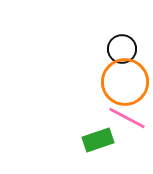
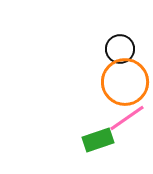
black circle: moved 2 px left
pink line: rotated 63 degrees counterclockwise
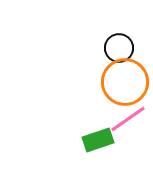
black circle: moved 1 px left, 1 px up
pink line: moved 1 px right, 1 px down
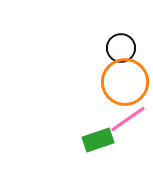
black circle: moved 2 px right
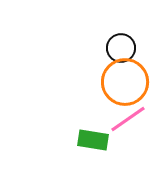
green rectangle: moved 5 px left; rotated 28 degrees clockwise
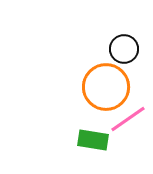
black circle: moved 3 px right, 1 px down
orange circle: moved 19 px left, 5 px down
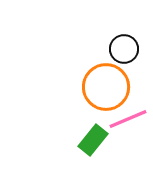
pink line: rotated 12 degrees clockwise
green rectangle: rotated 60 degrees counterclockwise
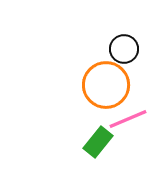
orange circle: moved 2 px up
green rectangle: moved 5 px right, 2 px down
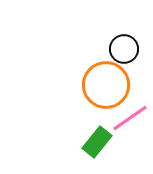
pink line: moved 2 px right, 1 px up; rotated 12 degrees counterclockwise
green rectangle: moved 1 px left
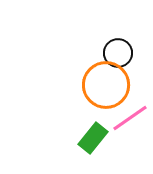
black circle: moved 6 px left, 4 px down
green rectangle: moved 4 px left, 4 px up
